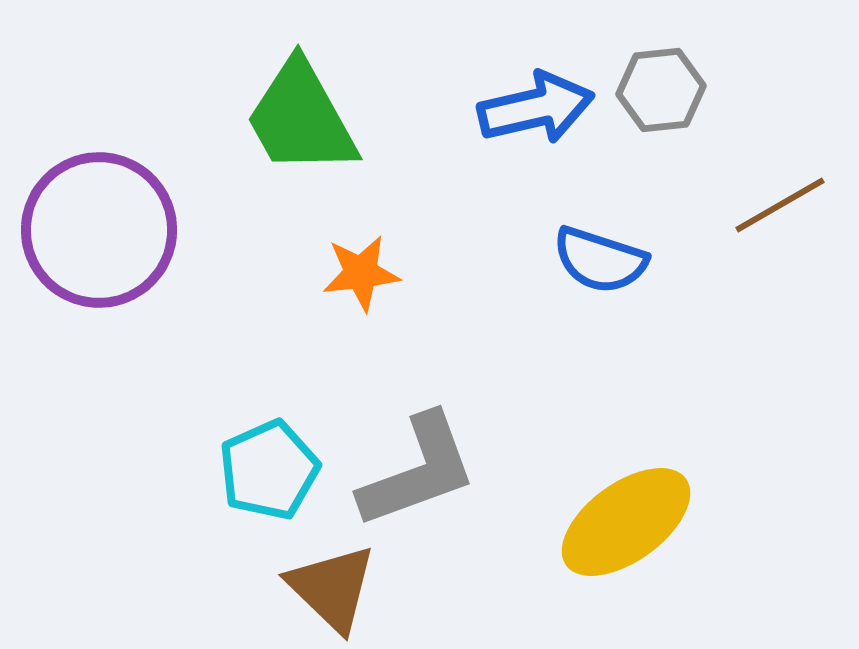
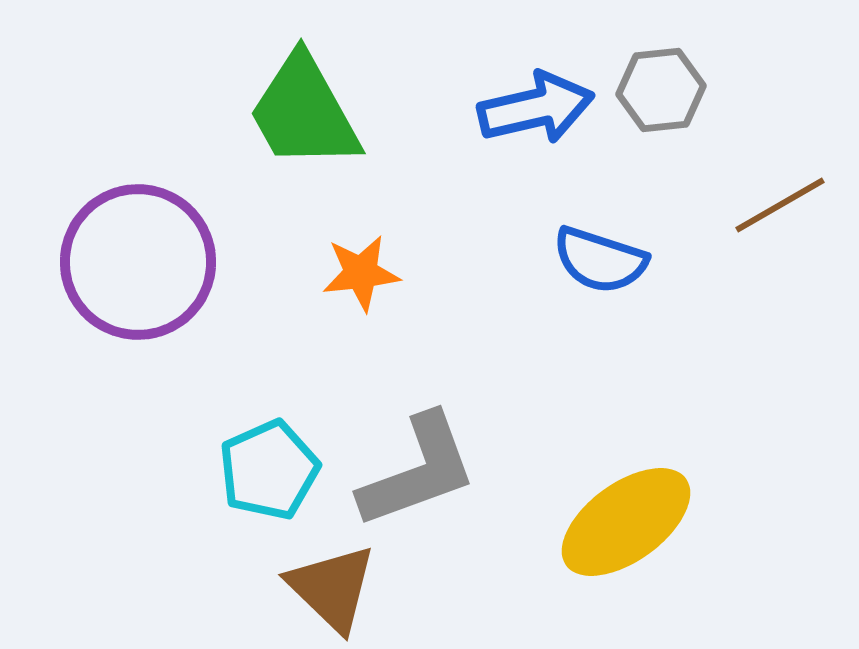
green trapezoid: moved 3 px right, 6 px up
purple circle: moved 39 px right, 32 px down
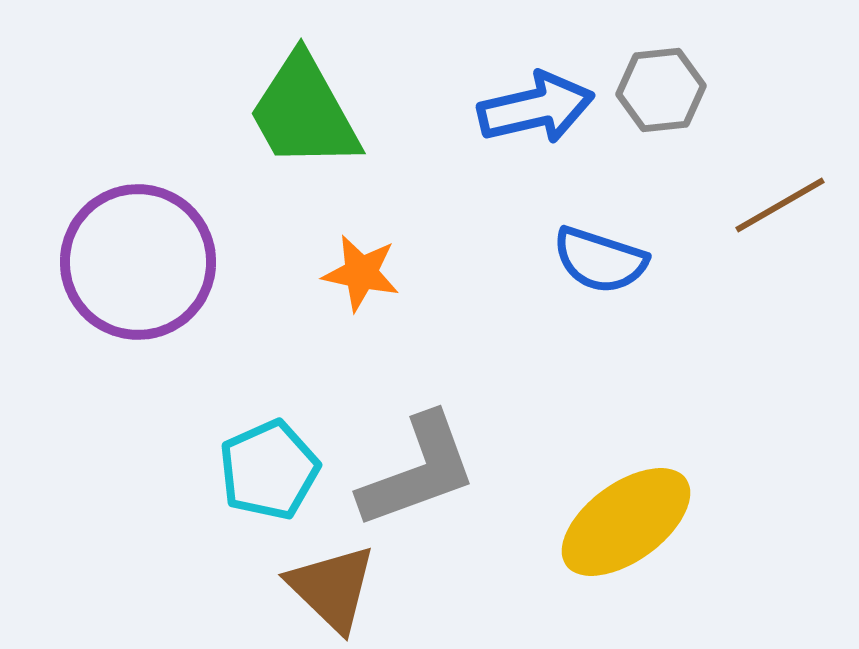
orange star: rotated 18 degrees clockwise
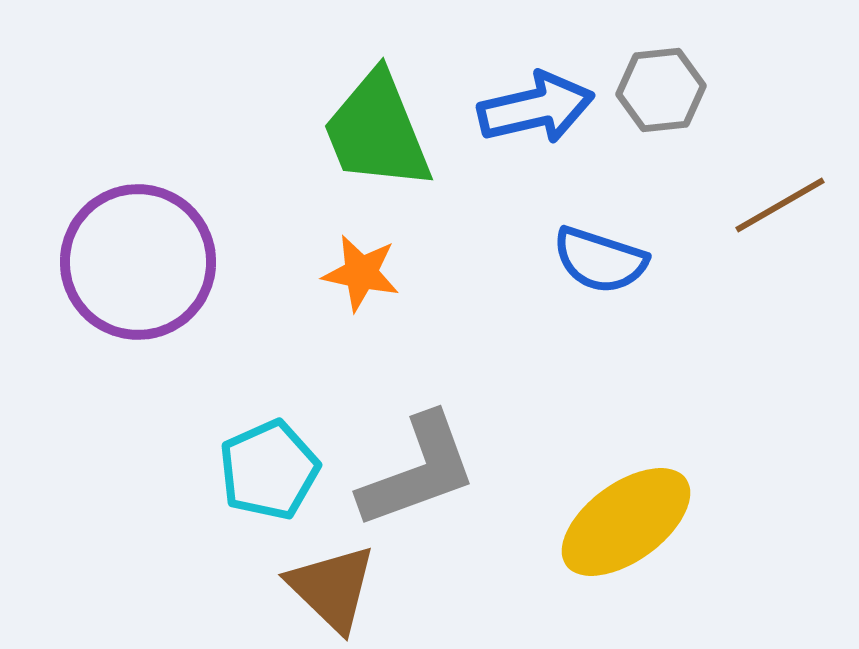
green trapezoid: moved 73 px right, 19 px down; rotated 7 degrees clockwise
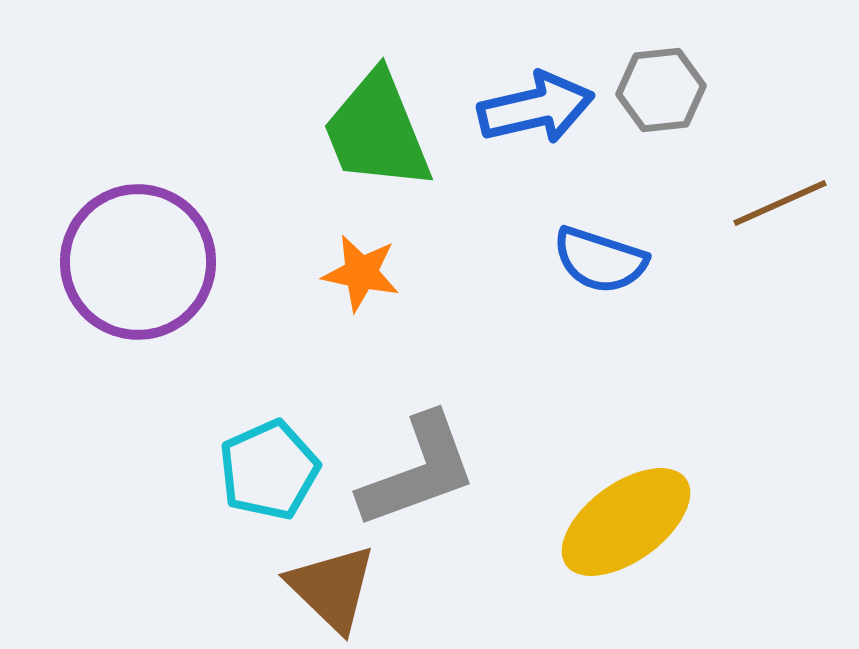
brown line: moved 2 px up; rotated 6 degrees clockwise
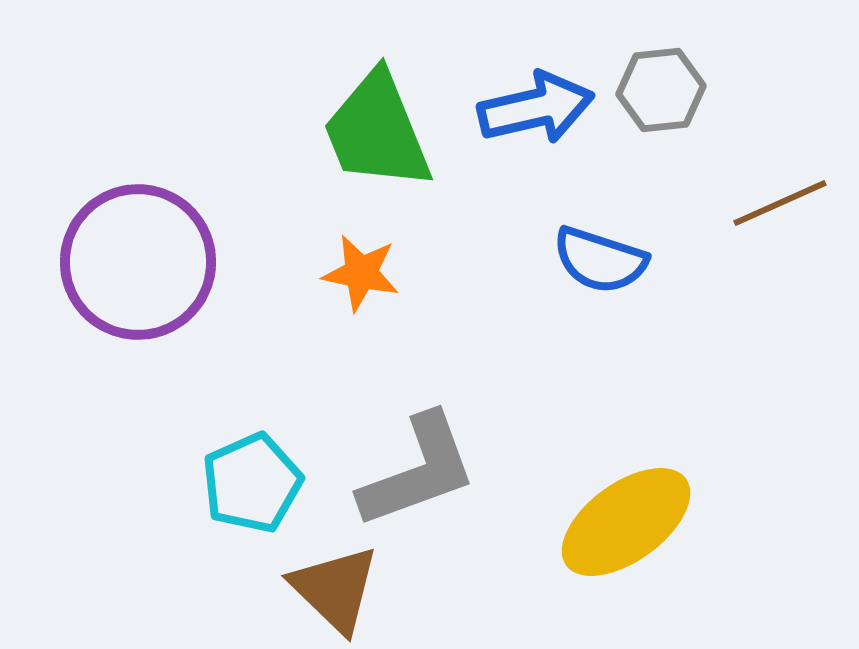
cyan pentagon: moved 17 px left, 13 px down
brown triangle: moved 3 px right, 1 px down
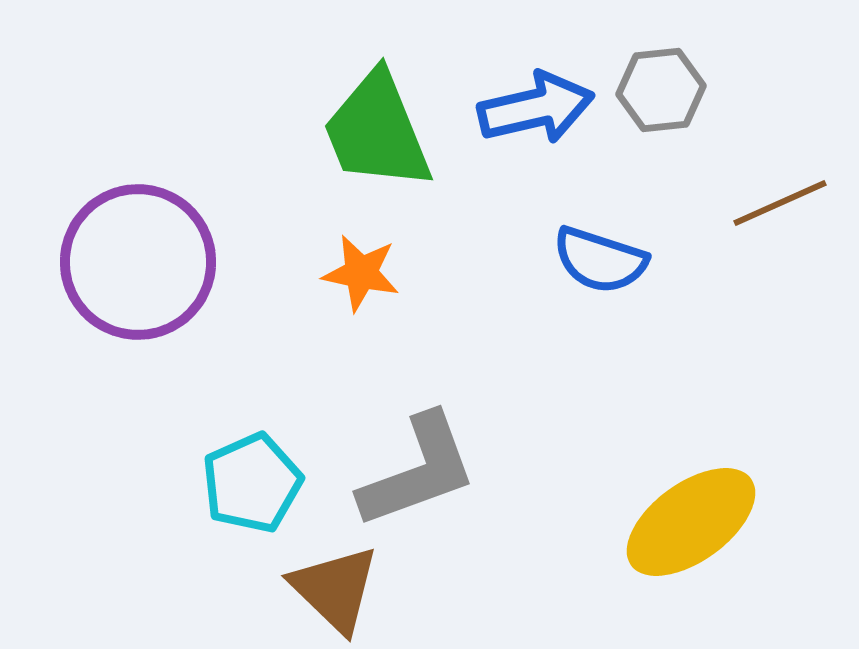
yellow ellipse: moved 65 px right
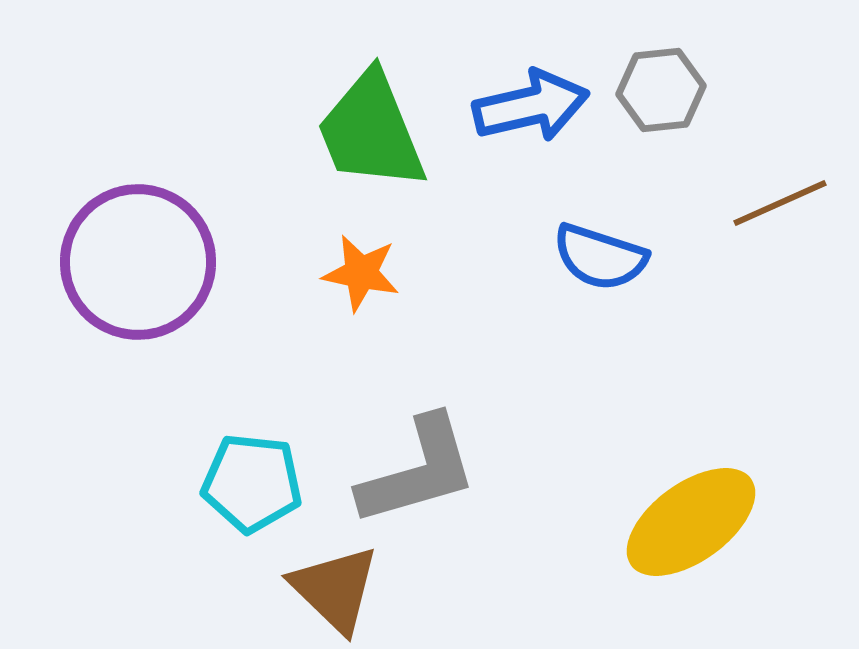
blue arrow: moved 5 px left, 2 px up
green trapezoid: moved 6 px left
blue semicircle: moved 3 px up
gray L-shape: rotated 4 degrees clockwise
cyan pentagon: rotated 30 degrees clockwise
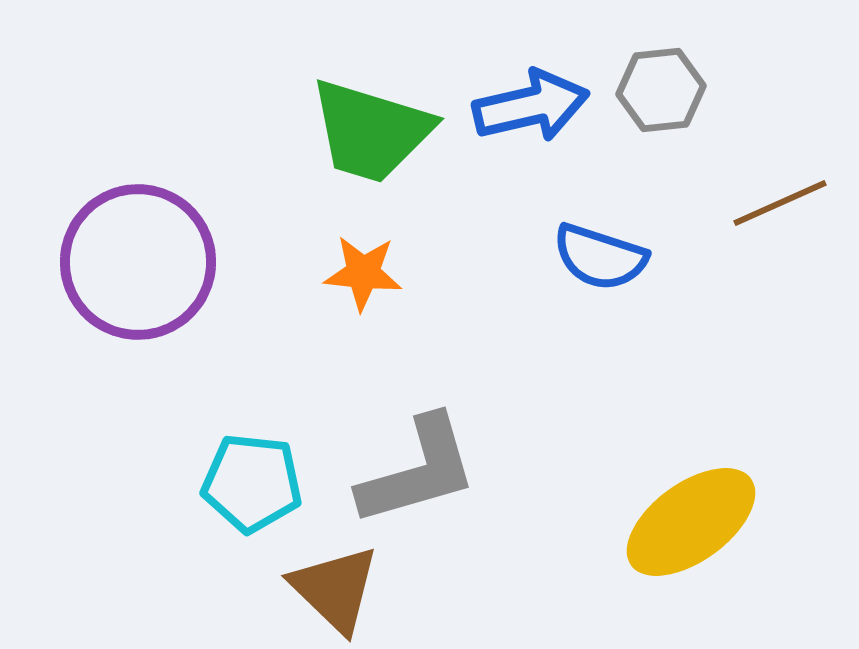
green trapezoid: rotated 51 degrees counterclockwise
orange star: moved 2 px right; rotated 6 degrees counterclockwise
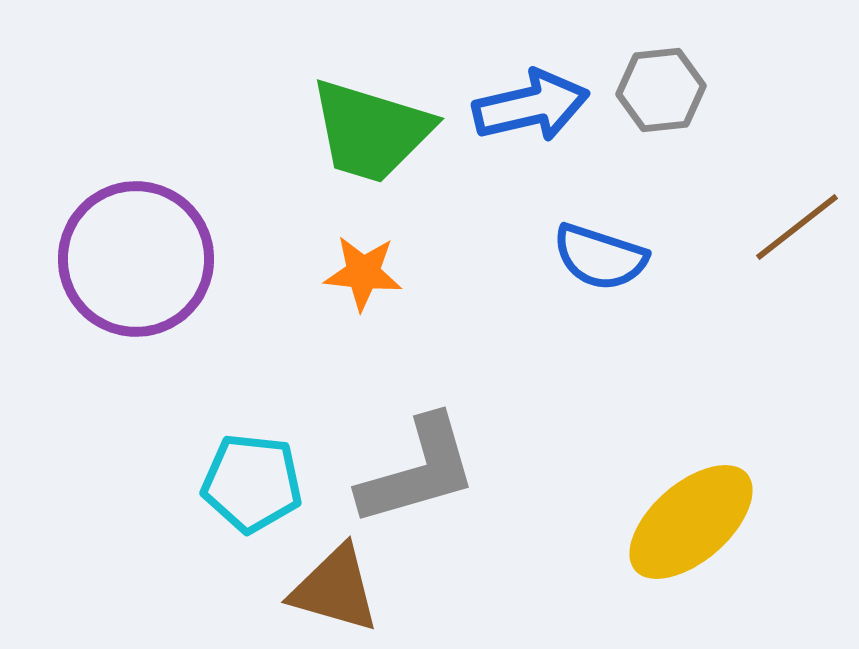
brown line: moved 17 px right, 24 px down; rotated 14 degrees counterclockwise
purple circle: moved 2 px left, 3 px up
yellow ellipse: rotated 5 degrees counterclockwise
brown triangle: rotated 28 degrees counterclockwise
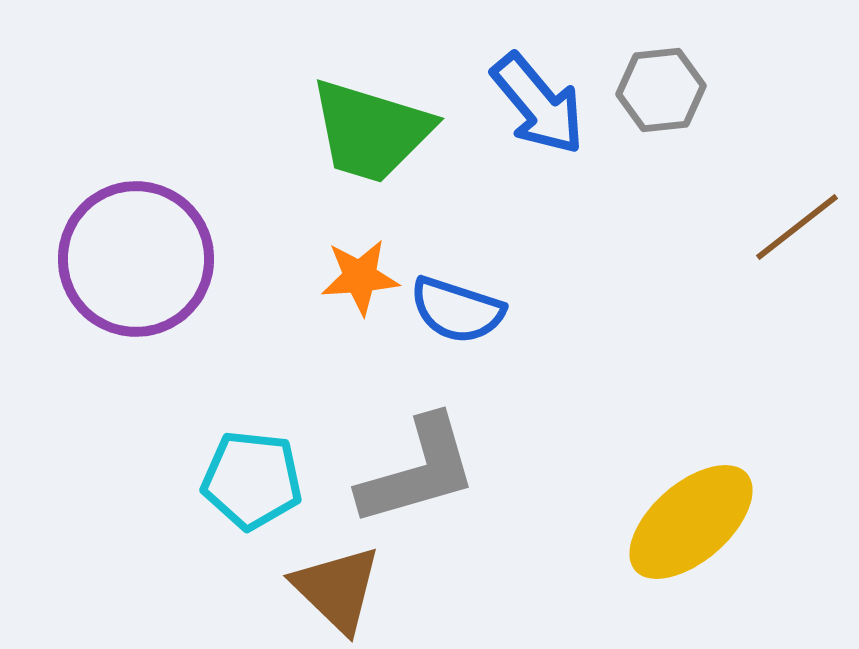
blue arrow: moved 7 px right, 2 px up; rotated 63 degrees clockwise
blue semicircle: moved 143 px left, 53 px down
orange star: moved 3 px left, 4 px down; rotated 10 degrees counterclockwise
cyan pentagon: moved 3 px up
brown triangle: moved 2 px right; rotated 28 degrees clockwise
